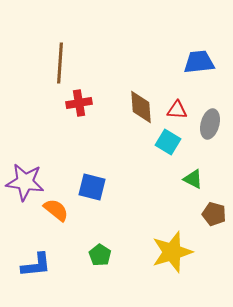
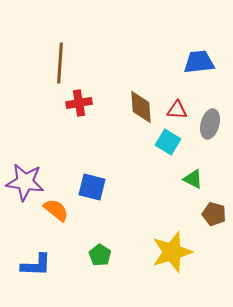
blue L-shape: rotated 8 degrees clockwise
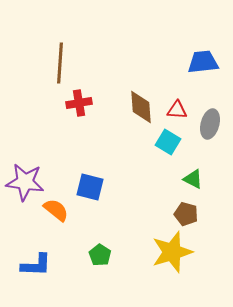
blue trapezoid: moved 4 px right
blue square: moved 2 px left
brown pentagon: moved 28 px left
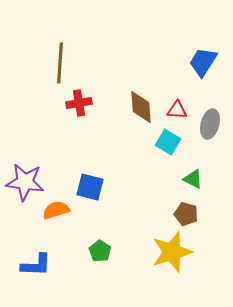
blue trapezoid: rotated 52 degrees counterclockwise
orange semicircle: rotated 56 degrees counterclockwise
green pentagon: moved 4 px up
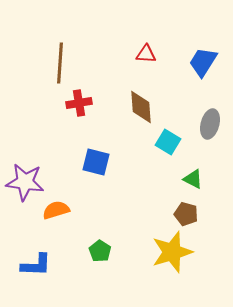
red triangle: moved 31 px left, 56 px up
blue square: moved 6 px right, 25 px up
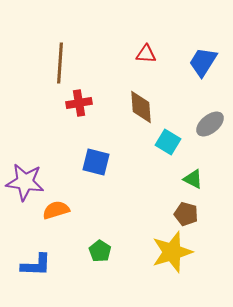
gray ellipse: rotated 36 degrees clockwise
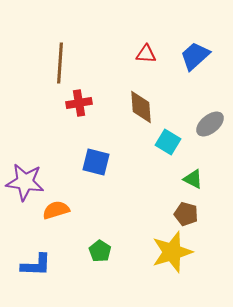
blue trapezoid: moved 8 px left, 6 px up; rotated 16 degrees clockwise
